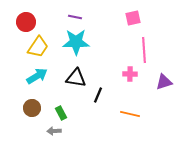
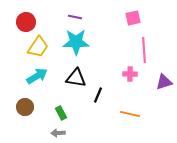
brown circle: moved 7 px left, 1 px up
gray arrow: moved 4 px right, 2 px down
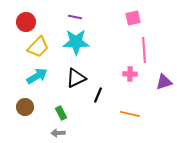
yellow trapezoid: rotated 10 degrees clockwise
black triangle: rotated 35 degrees counterclockwise
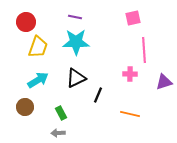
yellow trapezoid: rotated 25 degrees counterclockwise
cyan arrow: moved 1 px right, 4 px down
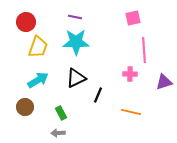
orange line: moved 1 px right, 2 px up
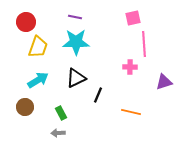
pink line: moved 6 px up
pink cross: moved 7 px up
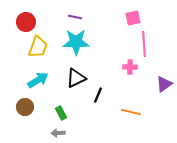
purple triangle: moved 2 px down; rotated 18 degrees counterclockwise
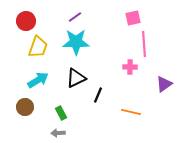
purple line: rotated 48 degrees counterclockwise
red circle: moved 1 px up
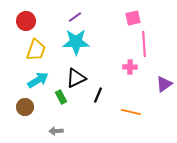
yellow trapezoid: moved 2 px left, 3 px down
green rectangle: moved 16 px up
gray arrow: moved 2 px left, 2 px up
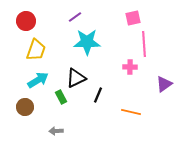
cyan star: moved 11 px right
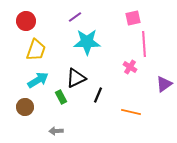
pink cross: rotated 32 degrees clockwise
